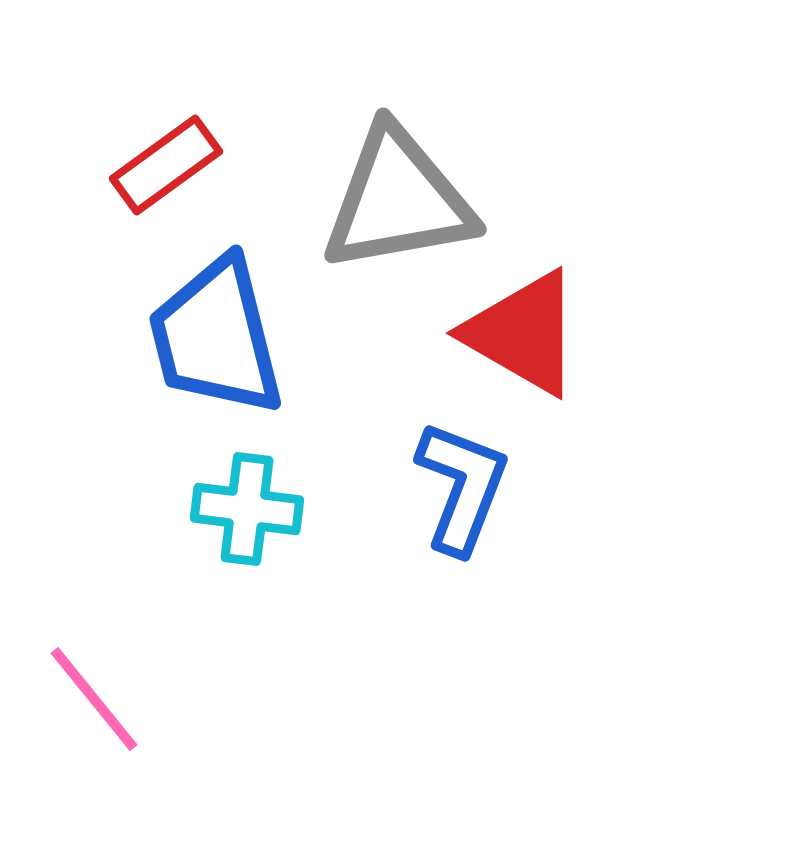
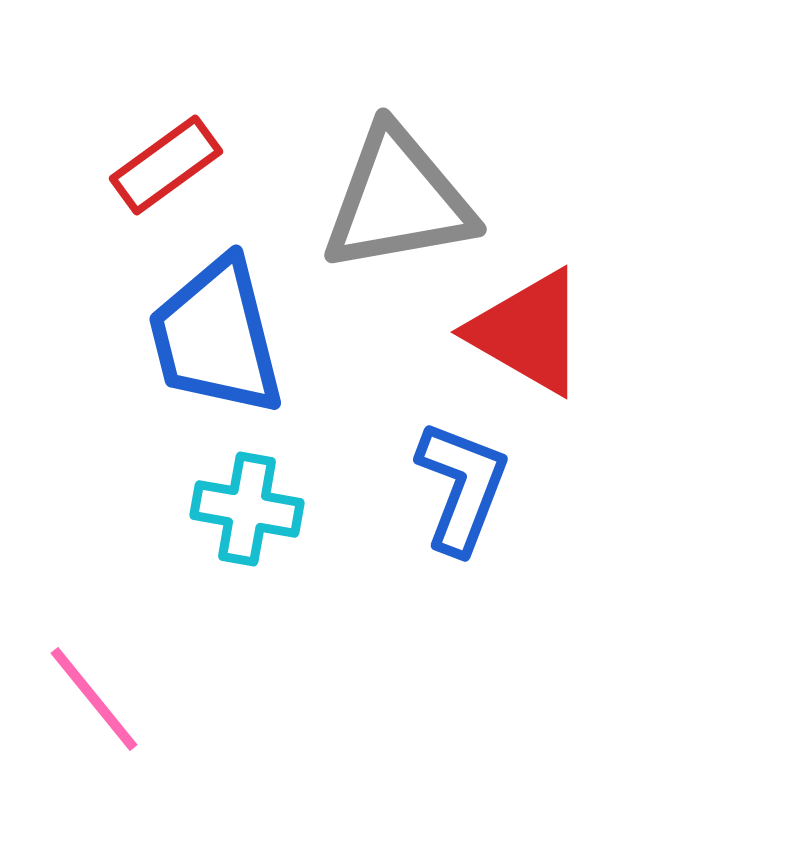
red triangle: moved 5 px right, 1 px up
cyan cross: rotated 3 degrees clockwise
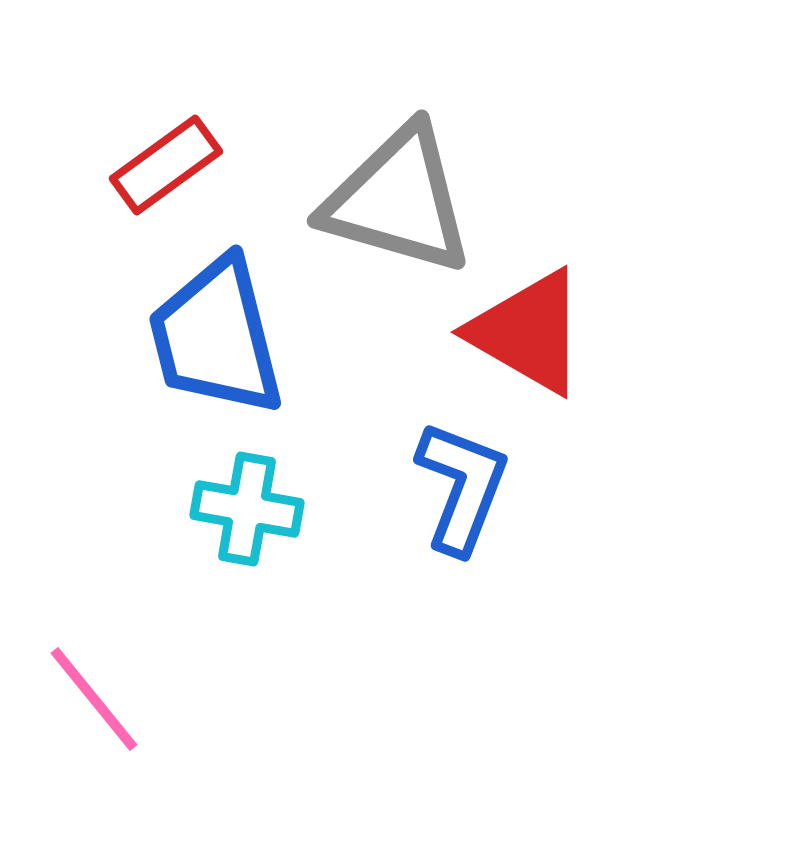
gray triangle: rotated 26 degrees clockwise
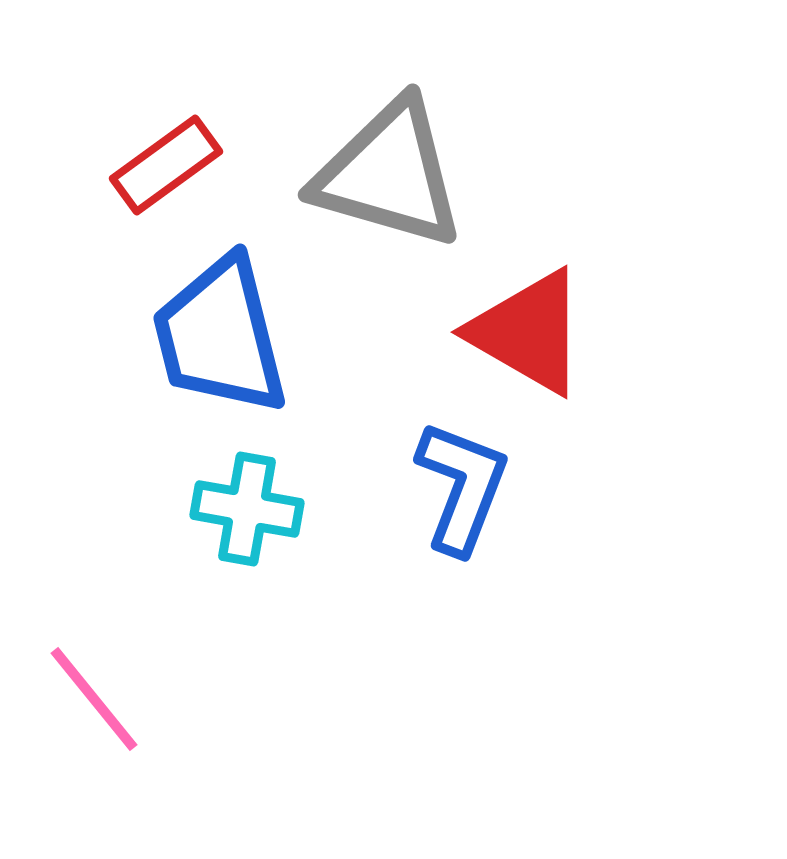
gray triangle: moved 9 px left, 26 px up
blue trapezoid: moved 4 px right, 1 px up
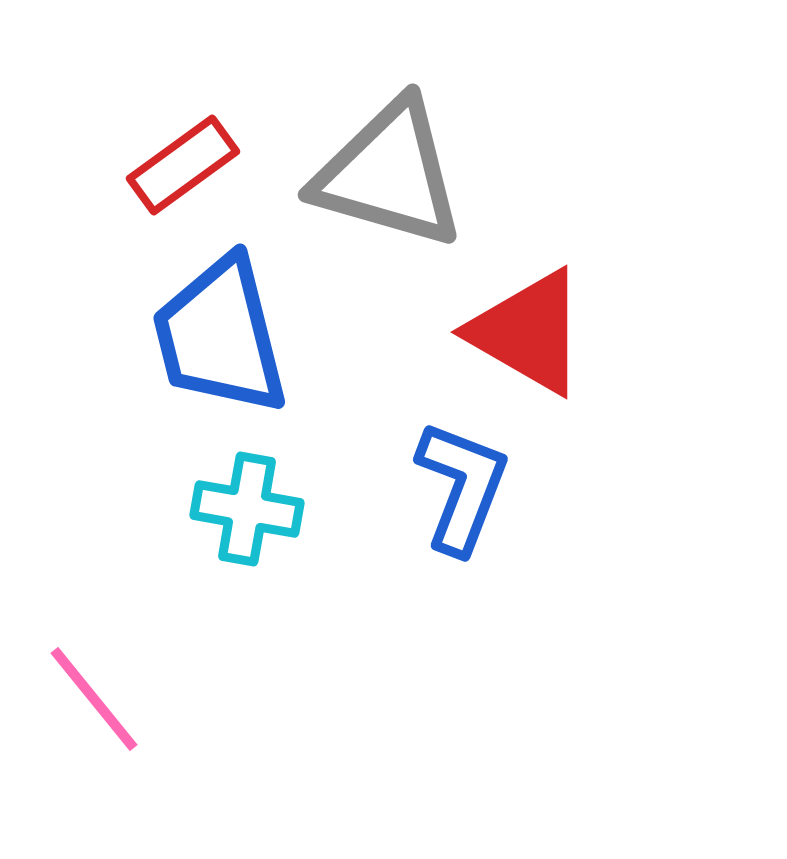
red rectangle: moved 17 px right
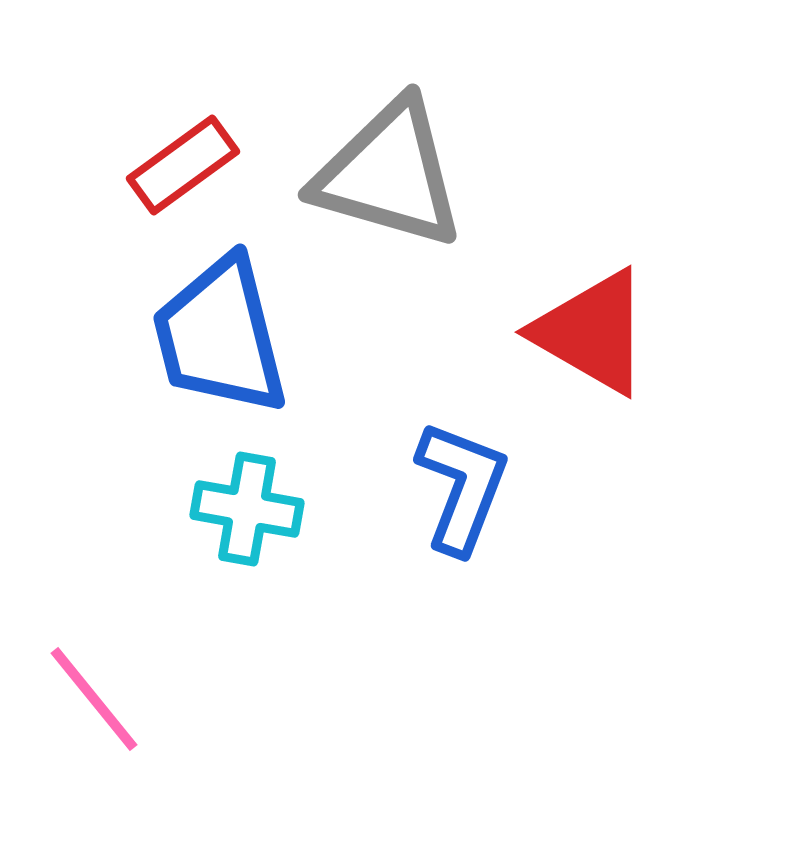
red triangle: moved 64 px right
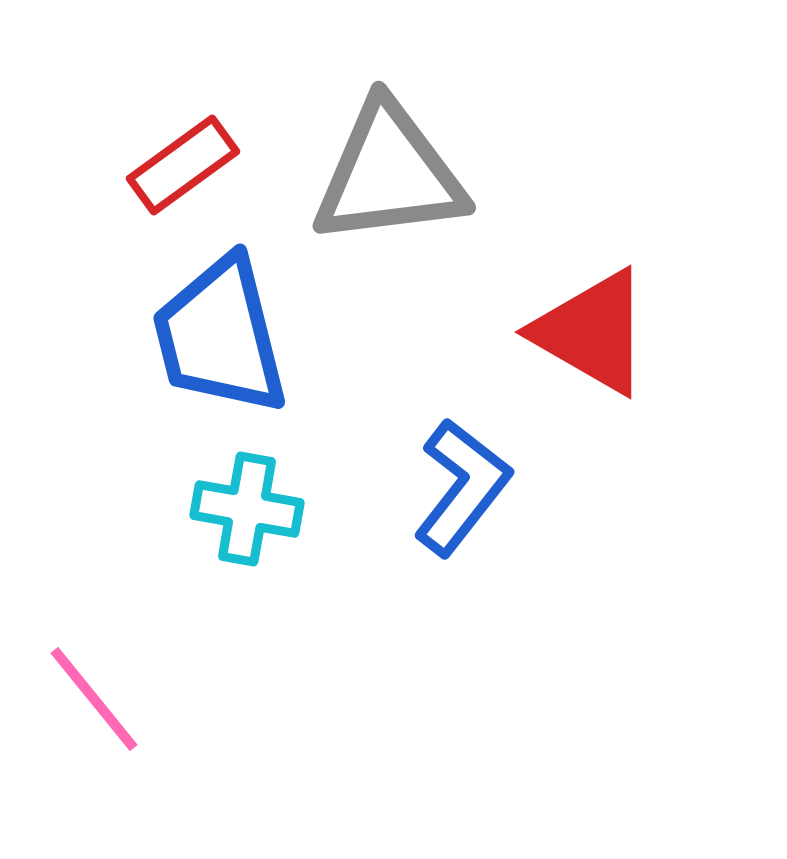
gray triangle: rotated 23 degrees counterclockwise
blue L-shape: rotated 17 degrees clockwise
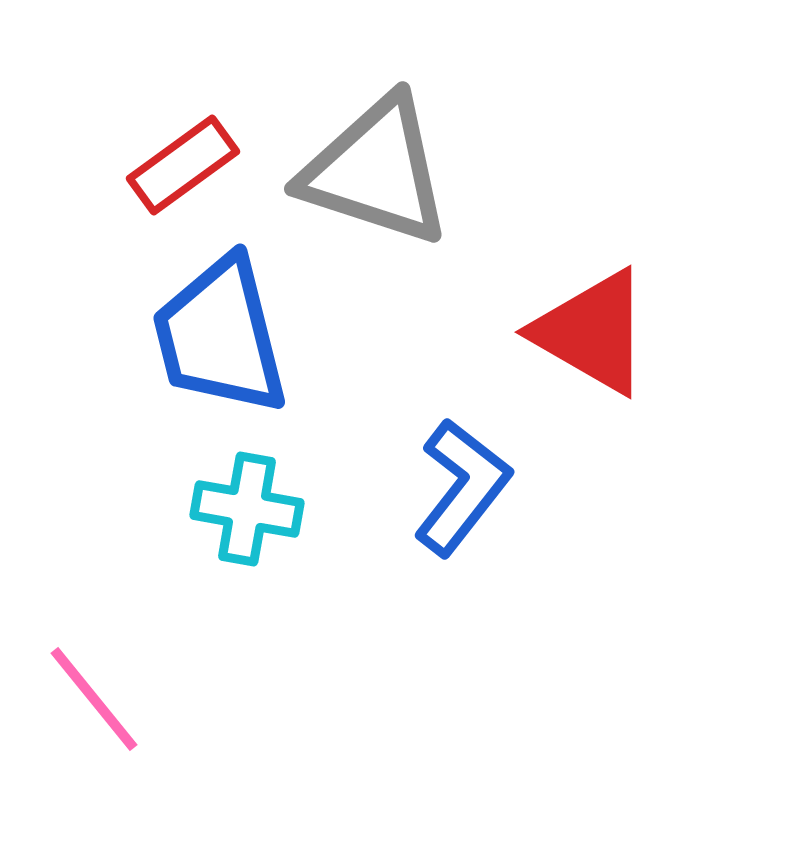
gray triangle: moved 13 px left, 3 px up; rotated 25 degrees clockwise
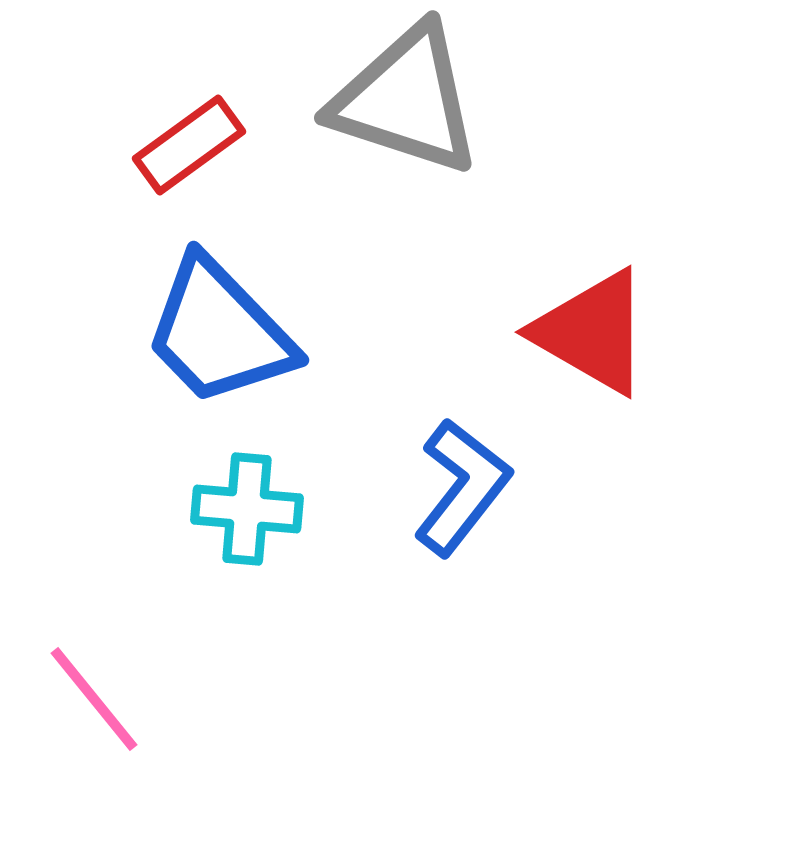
red rectangle: moved 6 px right, 20 px up
gray triangle: moved 30 px right, 71 px up
blue trapezoid: moved 1 px left, 4 px up; rotated 30 degrees counterclockwise
cyan cross: rotated 5 degrees counterclockwise
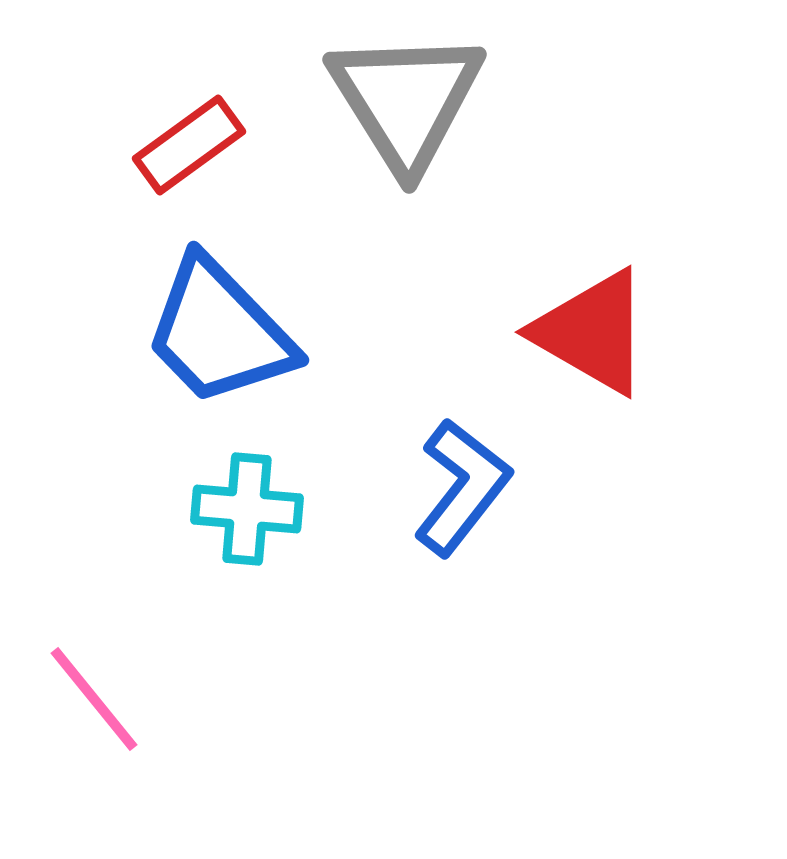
gray triangle: rotated 40 degrees clockwise
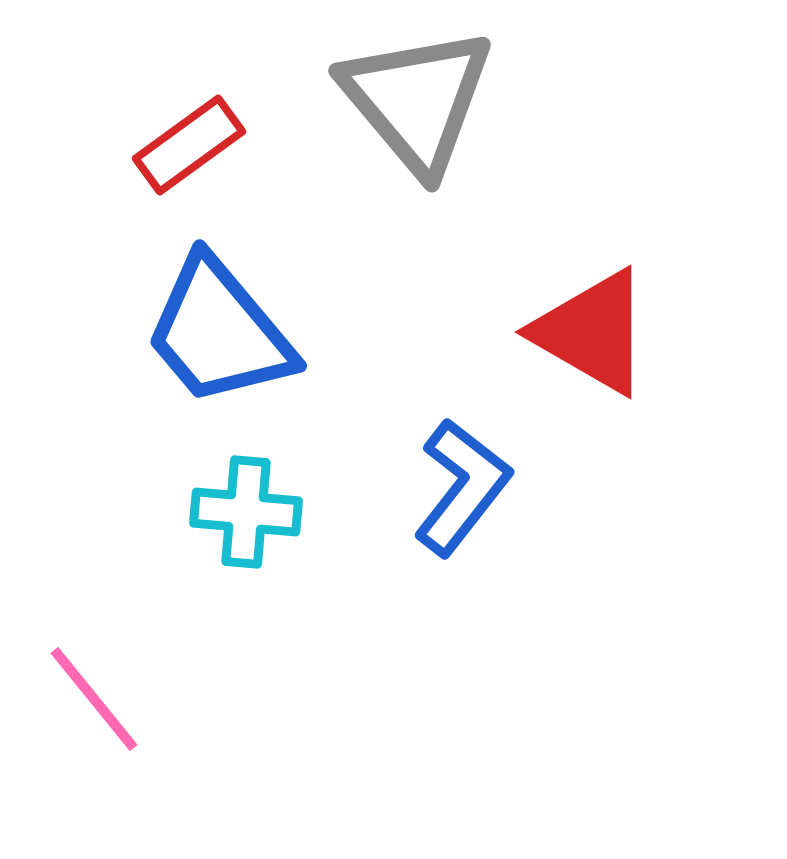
gray triangle: moved 11 px right; rotated 8 degrees counterclockwise
blue trapezoid: rotated 4 degrees clockwise
cyan cross: moved 1 px left, 3 px down
